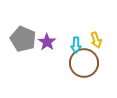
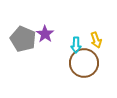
purple star: moved 2 px left, 8 px up
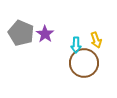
gray pentagon: moved 2 px left, 6 px up
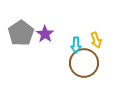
gray pentagon: rotated 15 degrees clockwise
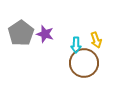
purple star: rotated 18 degrees counterclockwise
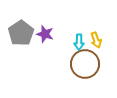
cyan arrow: moved 3 px right, 3 px up
brown circle: moved 1 px right, 1 px down
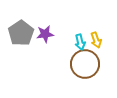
purple star: rotated 24 degrees counterclockwise
cyan arrow: moved 1 px right; rotated 14 degrees counterclockwise
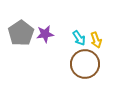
cyan arrow: moved 1 px left, 4 px up; rotated 21 degrees counterclockwise
